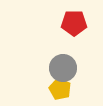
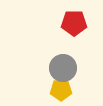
yellow pentagon: moved 1 px right, 1 px down; rotated 25 degrees counterclockwise
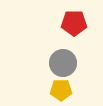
gray circle: moved 5 px up
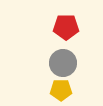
red pentagon: moved 8 px left, 4 px down
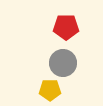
yellow pentagon: moved 11 px left
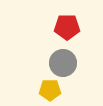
red pentagon: moved 1 px right
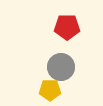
gray circle: moved 2 px left, 4 px down
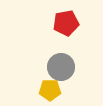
red pentagon: moved 1 px left, 4 px up; rotated 10 degrees counterclockwise
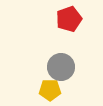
red pentagon: moved 3 px right, 4 px up; rotated 10 degrees counterclockwise
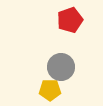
red pentagon: moved 1 px right, 1 px down
